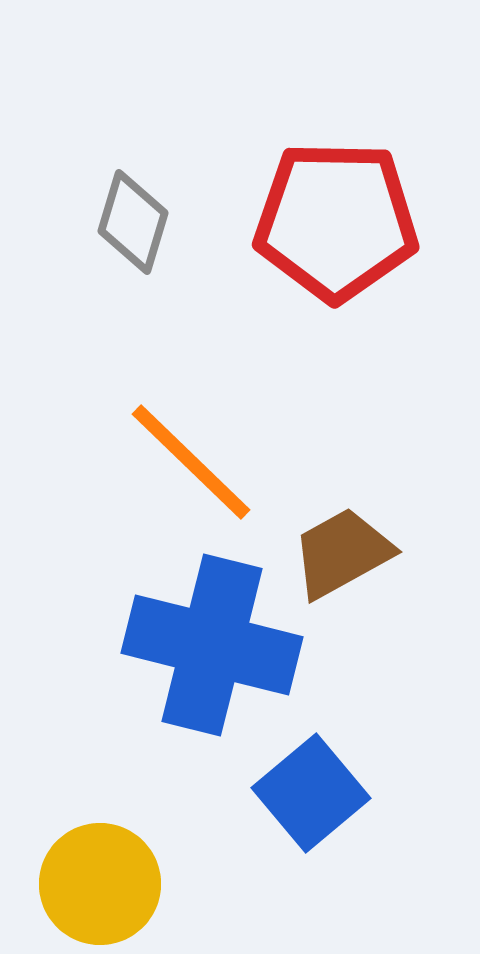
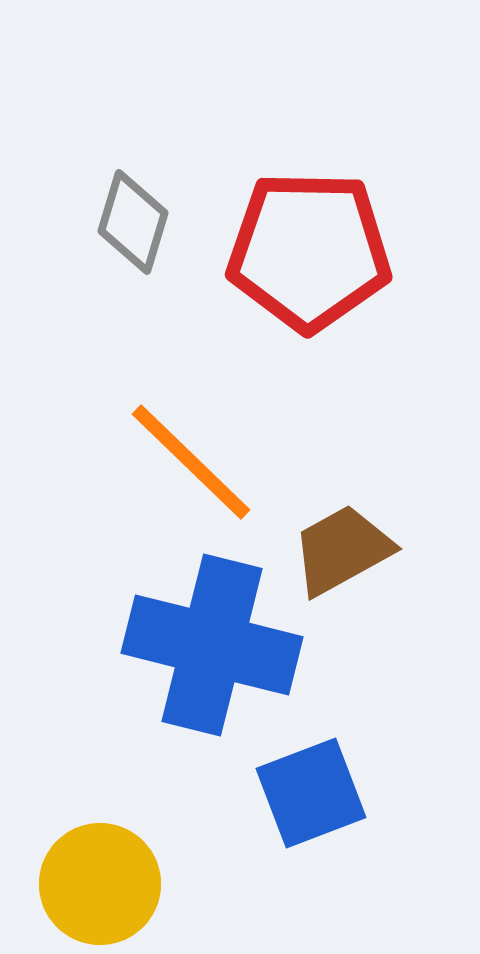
red pentagon: moved 27 px left, 30 px down
brown trapezoid: moved 3 px up
blue square: rotated 19 degrees clockwise
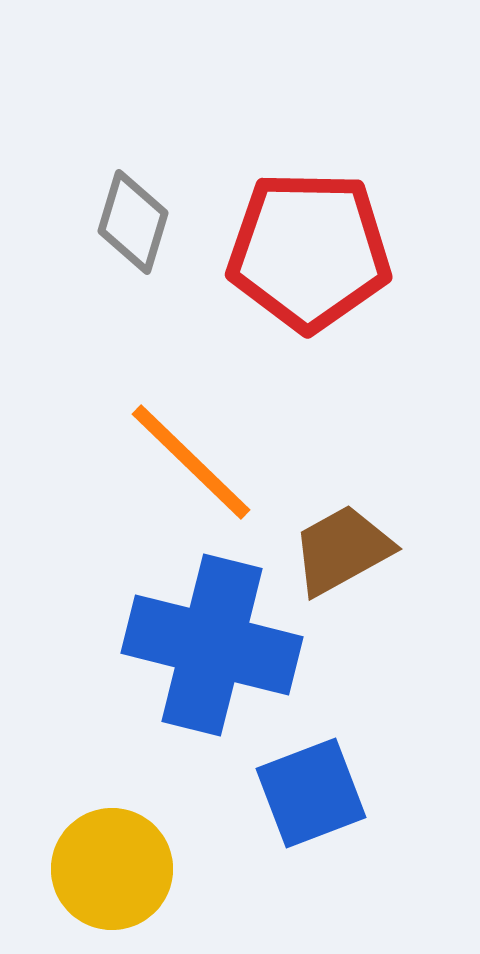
yellow circle: moved 12 px right, 15 px up
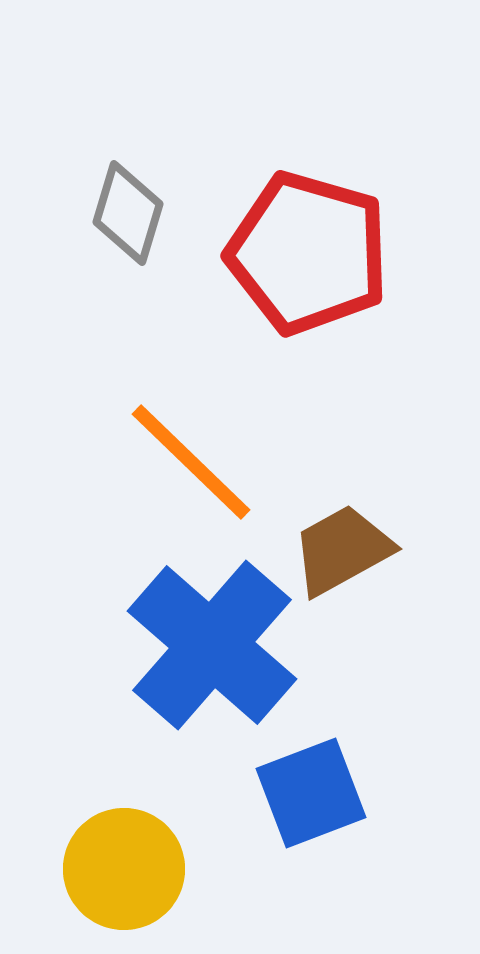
gray diamond: moved 5 px left, 9 px up
red pentagon: moved 1 px left, 2 px down; rotated 15 degrees clockwise
blue cross: rotated 27 degrees clockwise
yellow circle: moved 12 px right
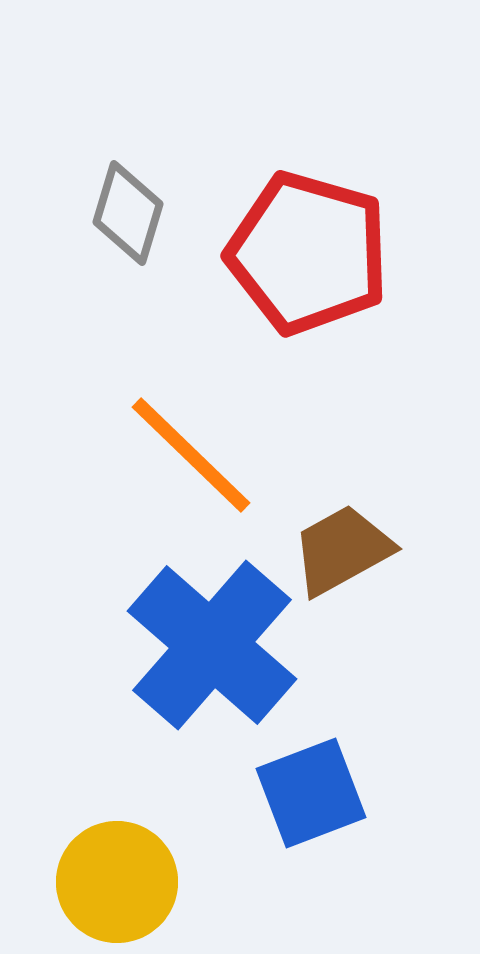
orange line: moved 7 px up
yellow circle: moved 7 px left, 13 px down
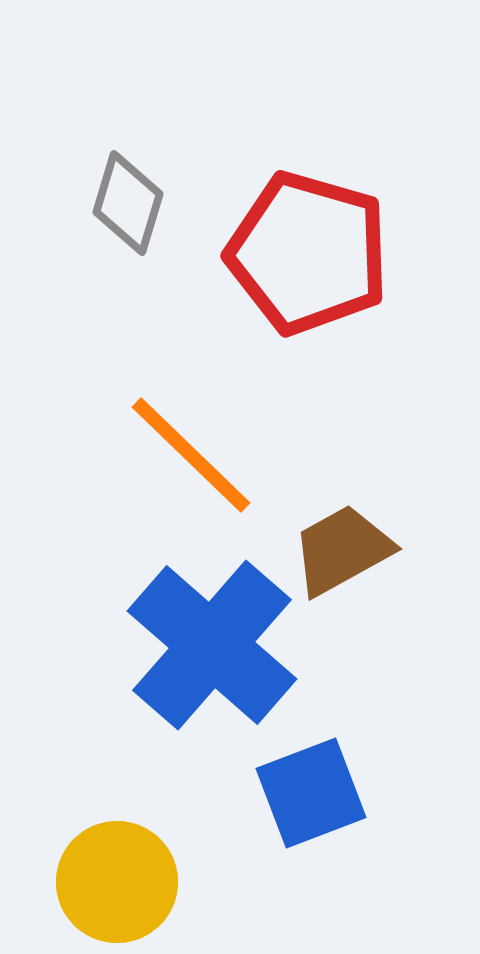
gray diamond: moved 10 px up
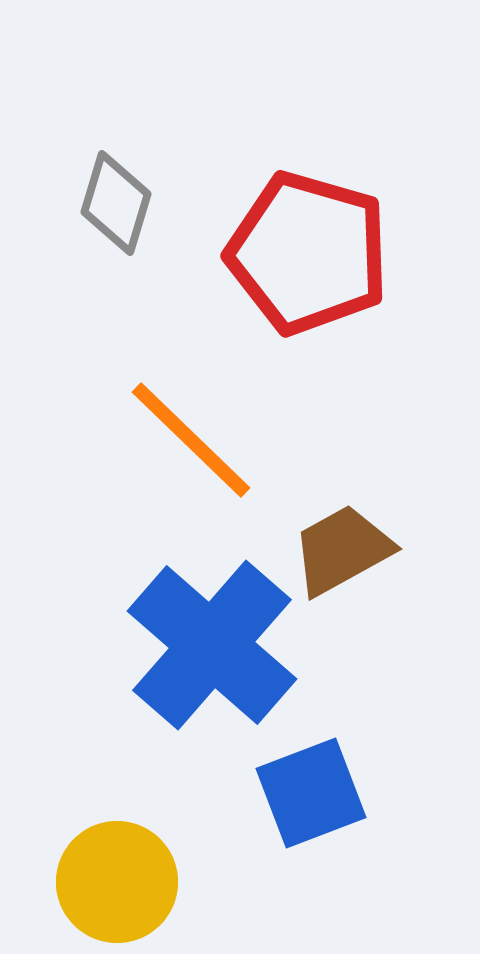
gray diamond: moved 12 px left
orange line: moved 15 px up
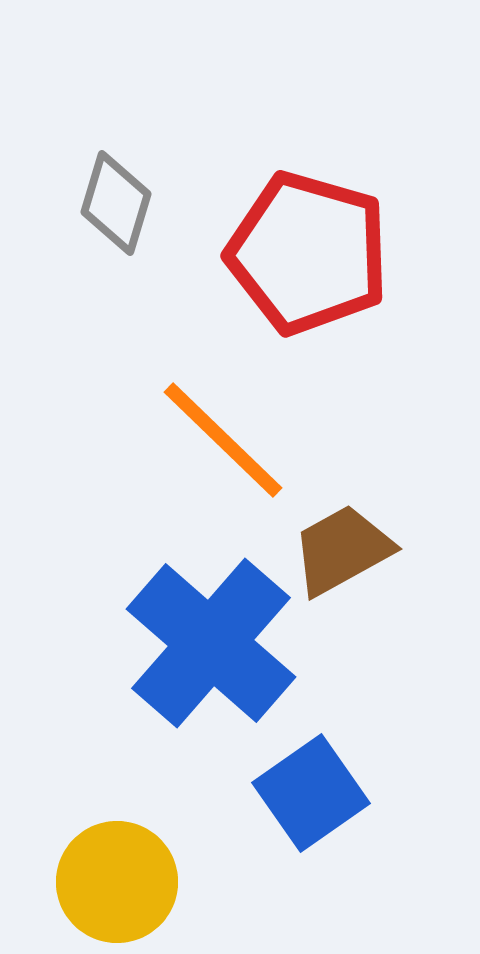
orange line: moved 32 px right
blue cross: moved 1 px left, 2 px up
blue square: rotated 14 degrees counterclockwise
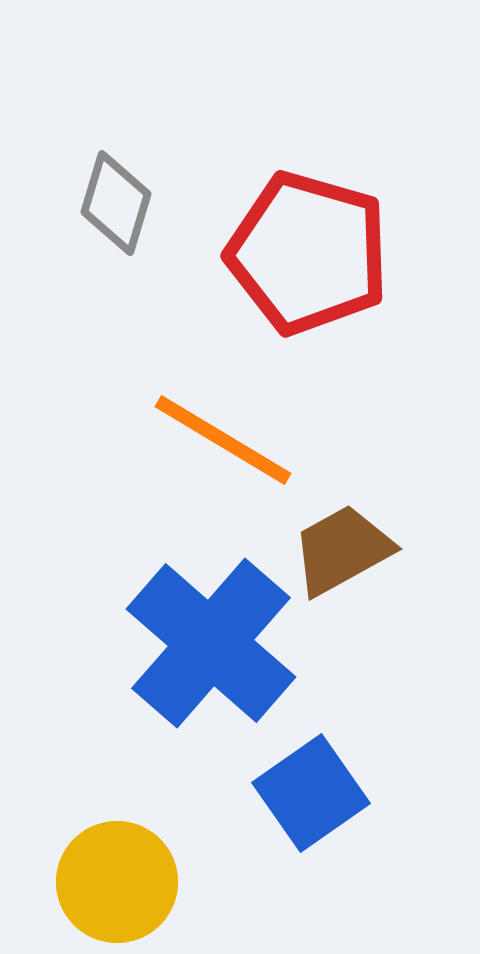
orange line: rotated 13 degrees counterclockwise
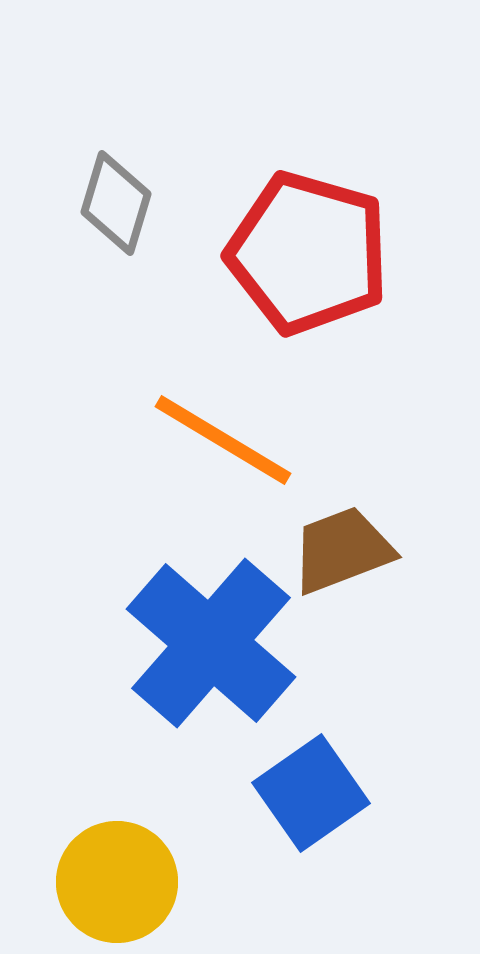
brown trapezoid: rotated 8 degrees clockwise
